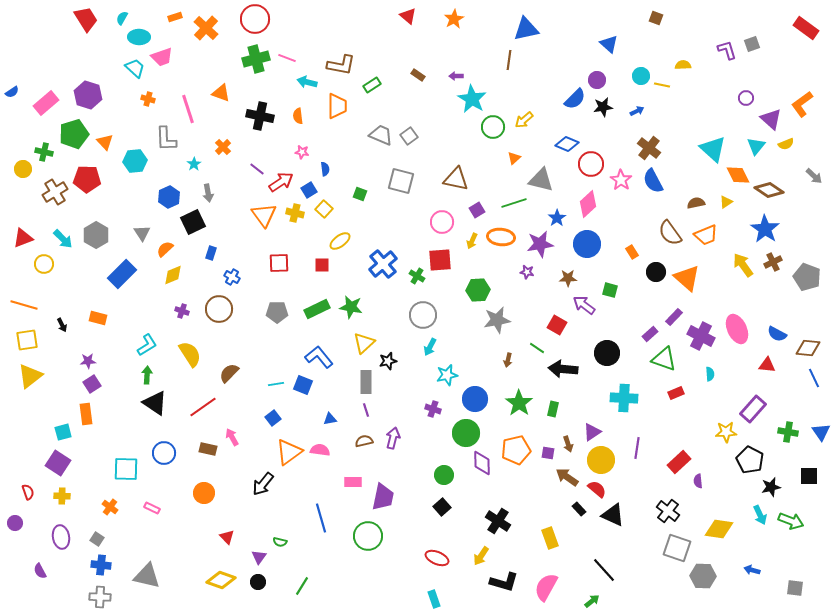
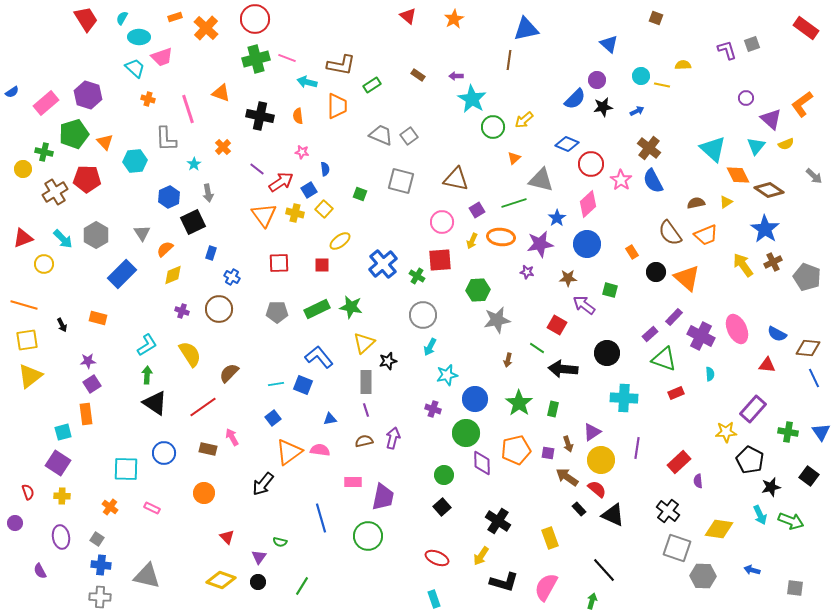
black square at (809, 476): rotated 36 degrees clockwise
green arrow at (592, 601): rotated 35 degrees counterclockwise
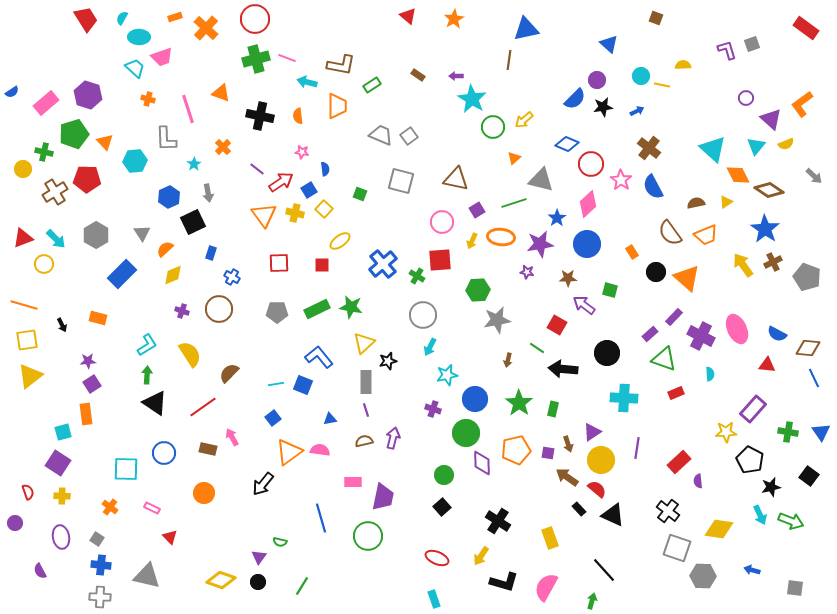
blue semicircle at (653, 181): moved 6 px down
cyan arrow at (63, 239): moved 7 px left
red triangle at (227, 537): moved 57 px left
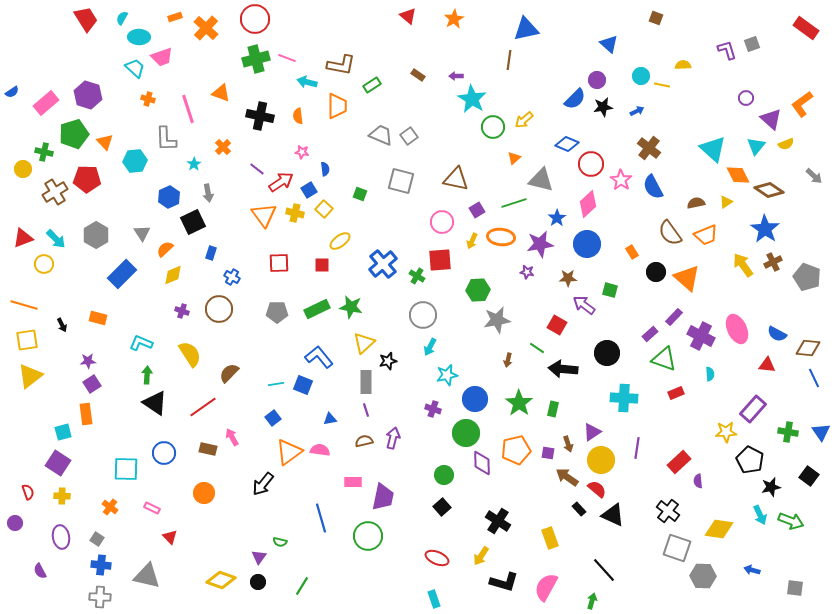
cyan L-shape at (147, 345): moved 6 px left, 2 px up; rotated 125 degrees counterclockwise
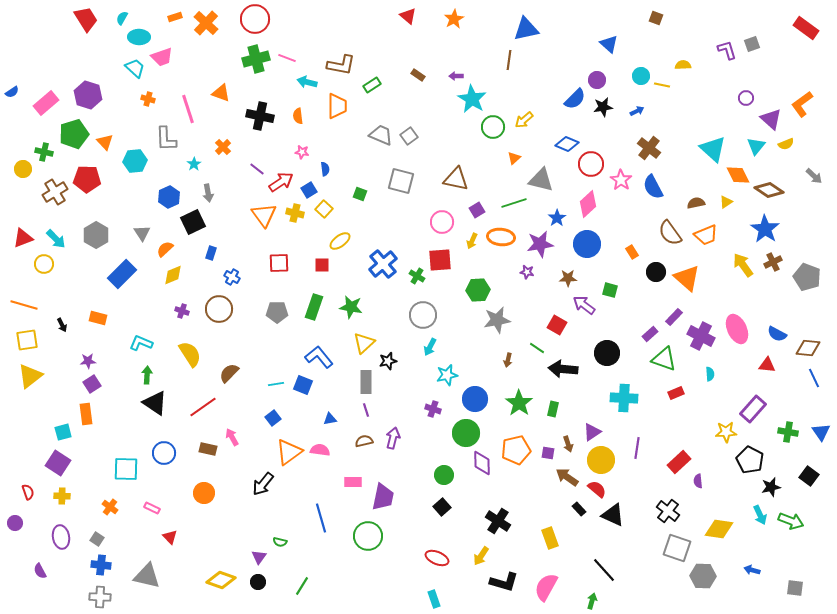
orange cross at (206, 28): moved 5 px up
green rectangle at (317, 309): moved 3 px left, 2 px up; rotated 45 degrees counterclockwise
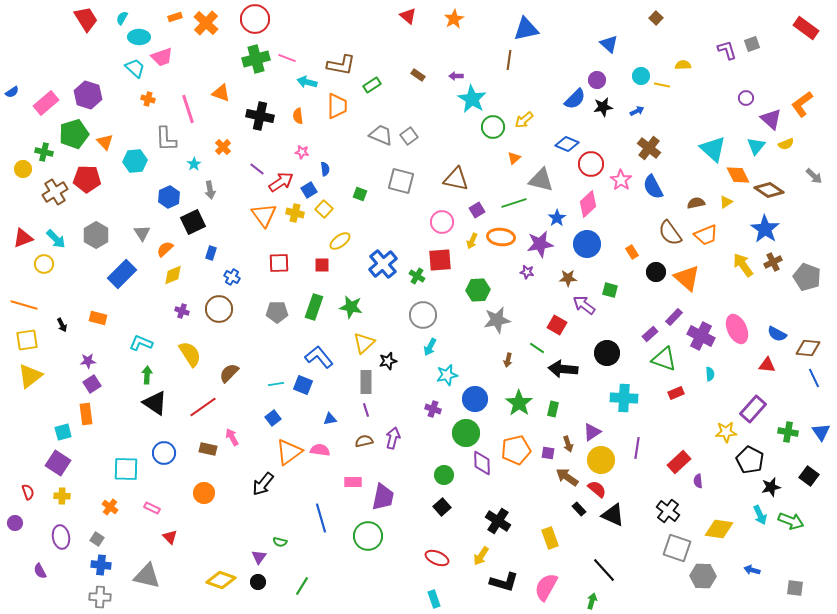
brown square at (656, 18): rotated 24 degrees clockwise
gray arrow at (208, 193): moved 2 px right, 3 px up
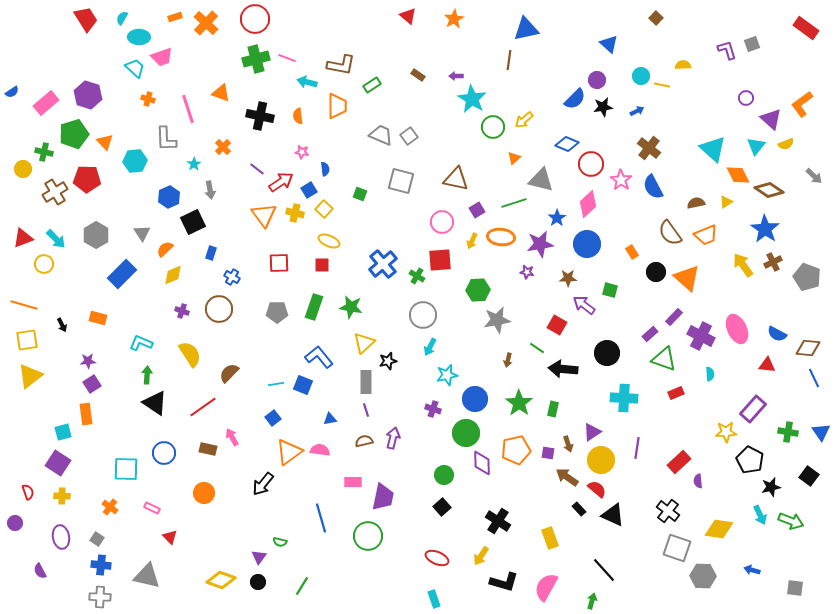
yellow ellipse at (340, 241): moved 11 px left; rotated 60 degrees clockwise
